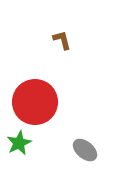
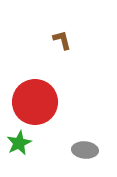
gray ellipse: rotated 35 degrees counterclockwise
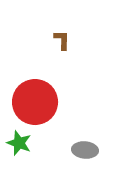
brown L-shape: rotated 15 degrees clockwise
green star: rotated 25 degrees counterclockwise
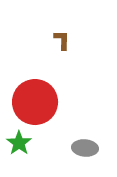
green star: rotated 15 degrees clockwise
gray ellipse: moved 2 px up
